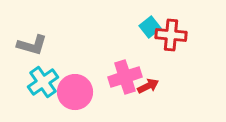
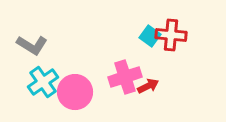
cyan square: moved 9 px down; rotated 15 degrees counterclockwise
gray L-shape: rotated 16 degrees clockwise
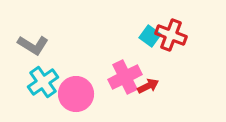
red cross: rotated 16 degrees clockwise
gray L-shape: moved 1 px right
pink cross: rotated 8 degrees counterclockwise
pink circle: moved 1 px right, 2 px down
